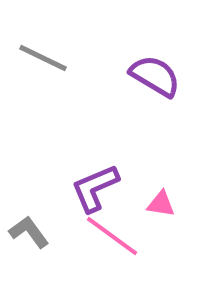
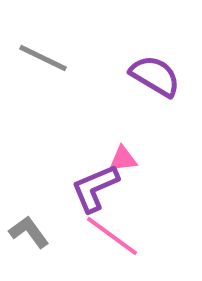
pink triangle: moved 38 px left, 45 px up; rotated 16 degrees counterclockwise
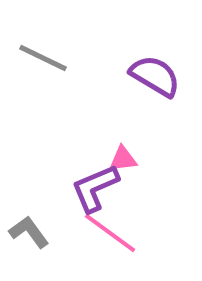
pink line: moved 2 px left, 3 px up
